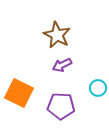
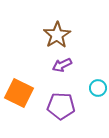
brown star: rotated 12 degrees clockwise
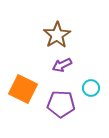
cyan circle: moved 7 px left
orange square: moved 4 px right, 4 px up
purple pentagon: moved 2 px up
